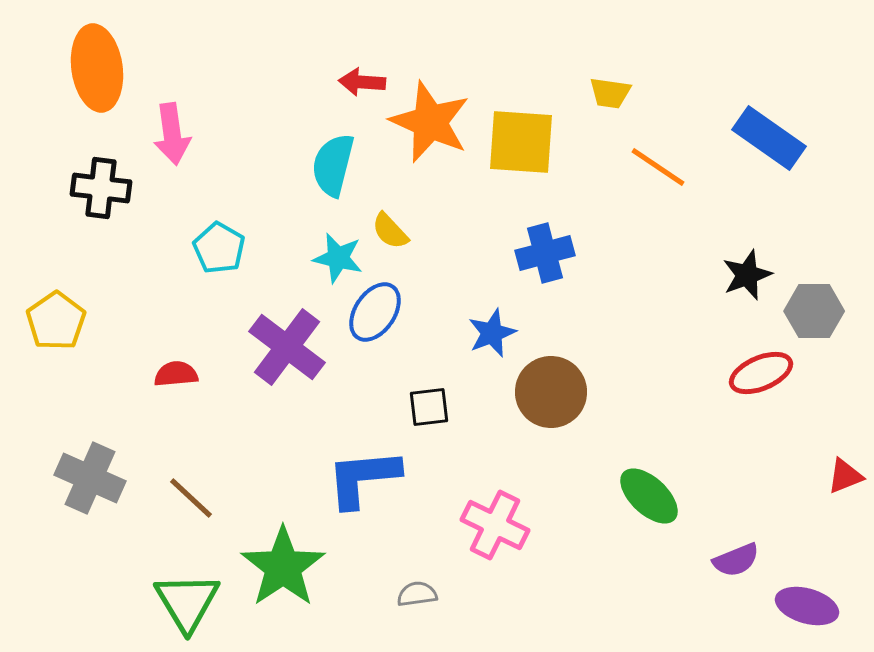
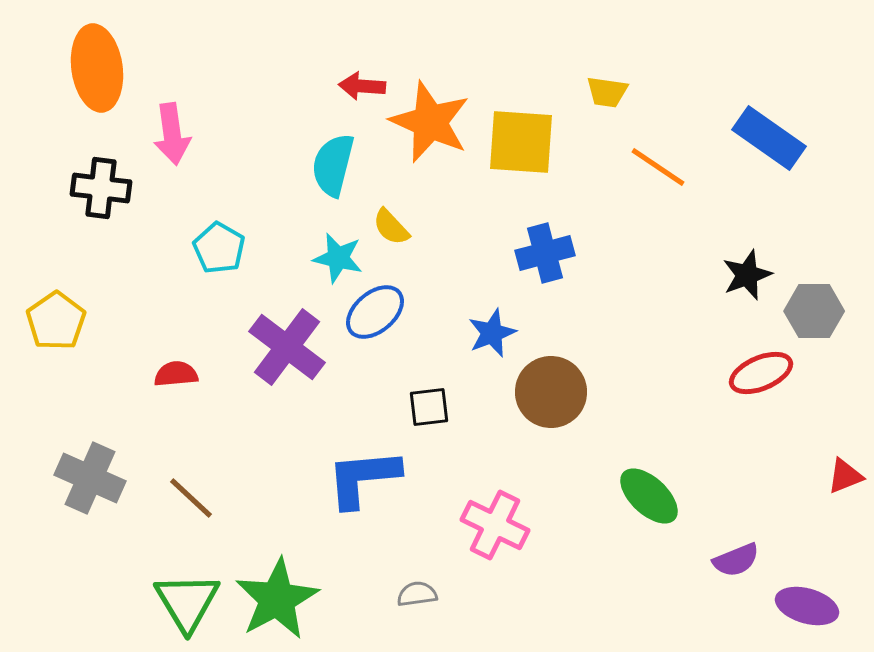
red arrow: moved 4 px down
yellow trapezoid: moved 3 px left, 1 px up
yellow semicircle: moved 1 px right, 4 px up
blue ellipse: rotated 16 degrees clockwise
green star: moved 6 px left, 32 px down; rotated 6 degrees clockwise
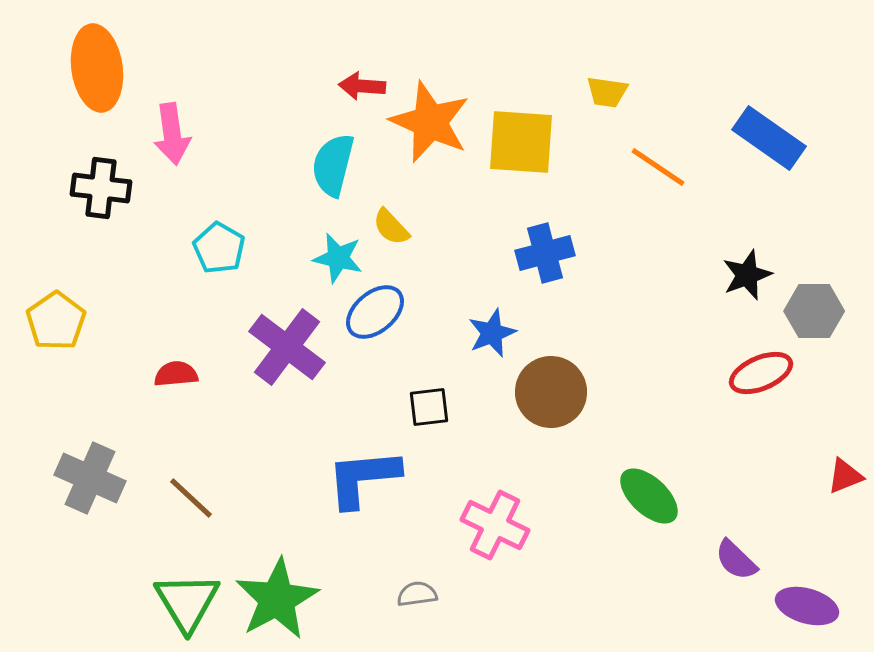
purple semicircle: rotated 66 degrees clockwise
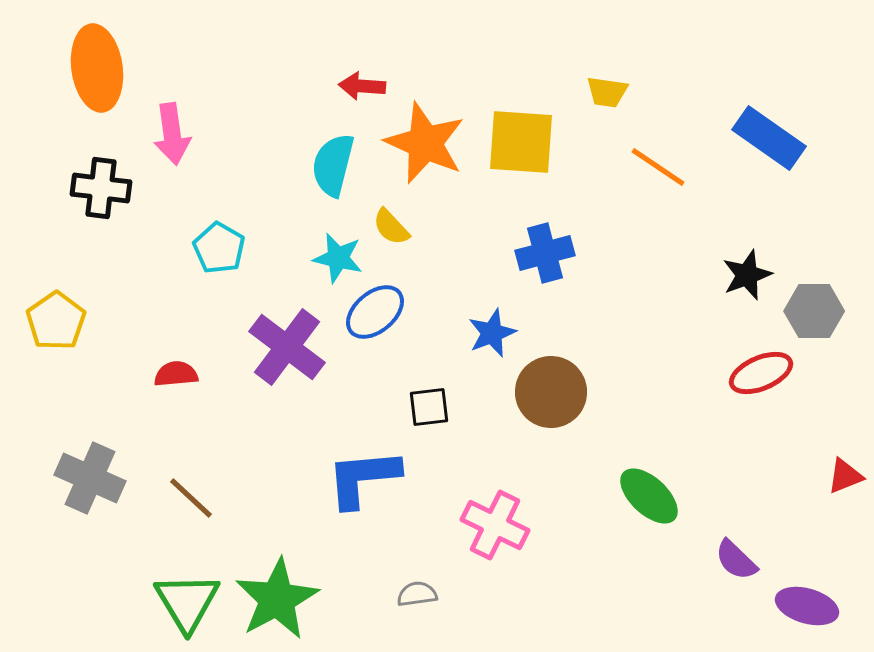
orange star: moved 5 px left, 21 px down
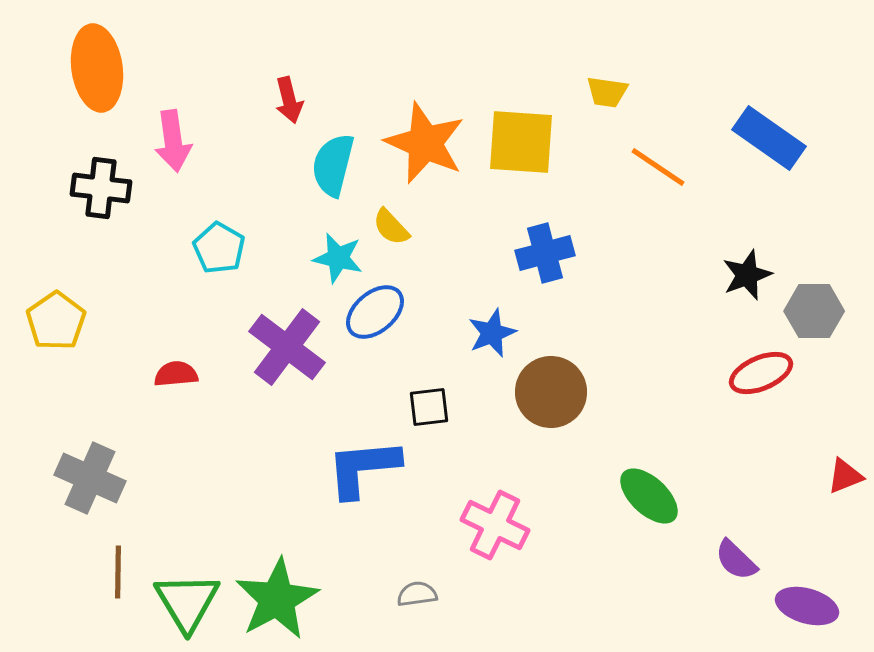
red arrow: moved 73 px left, 14 px down; rotated 108 degrees counterclockwise
pink arrow: moved 1 px right, 7 px down
blue L-shape: moved 10 px up
brown line: moved 73 px left, 74 px down; rotated 48 degrees clockwise
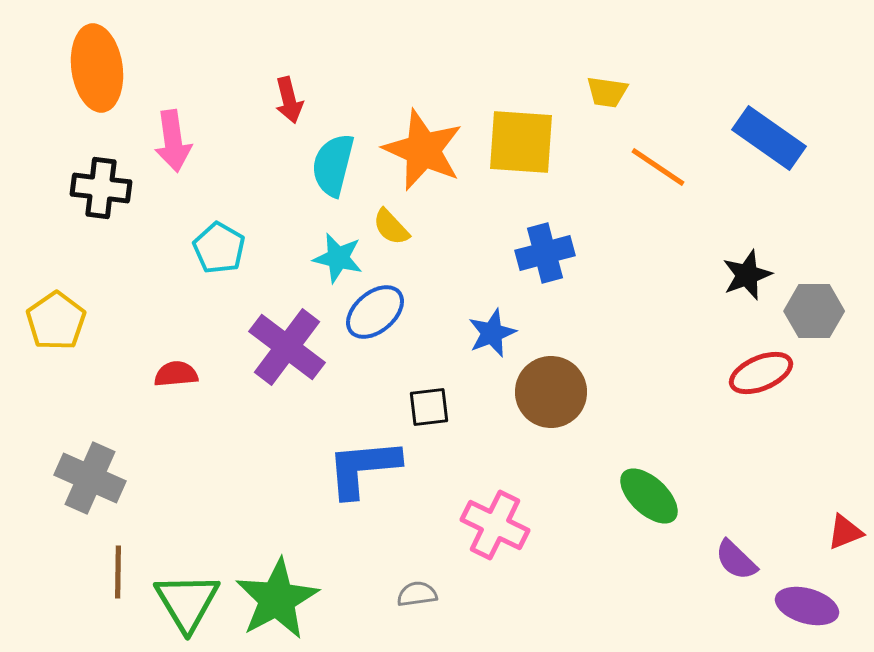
orange star: moved 2 px left, 7 px down
red triangle: moved 56 px down
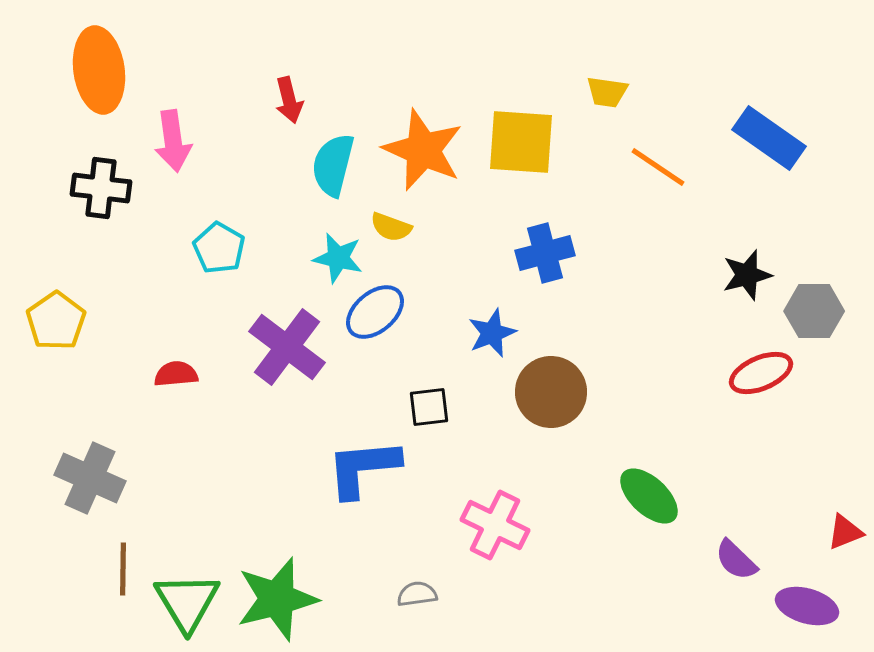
orange ellipse: moved 2 px right, 2 px down
yellow semicircle: rotated 27 degrees counterclockwise
black star: rotated 6 degrees clockwise
brown line: moved 5 px right, 3 px up
green star: rotated 14 degrees clockwise
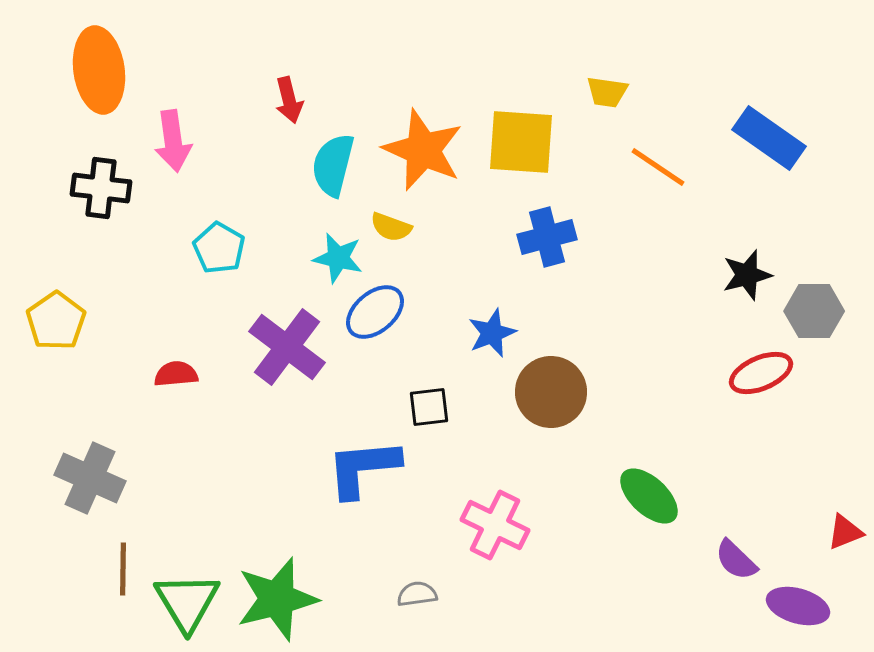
blue cross: moved 2 px right, 16 px up
purple ellipse: moved 9 px left
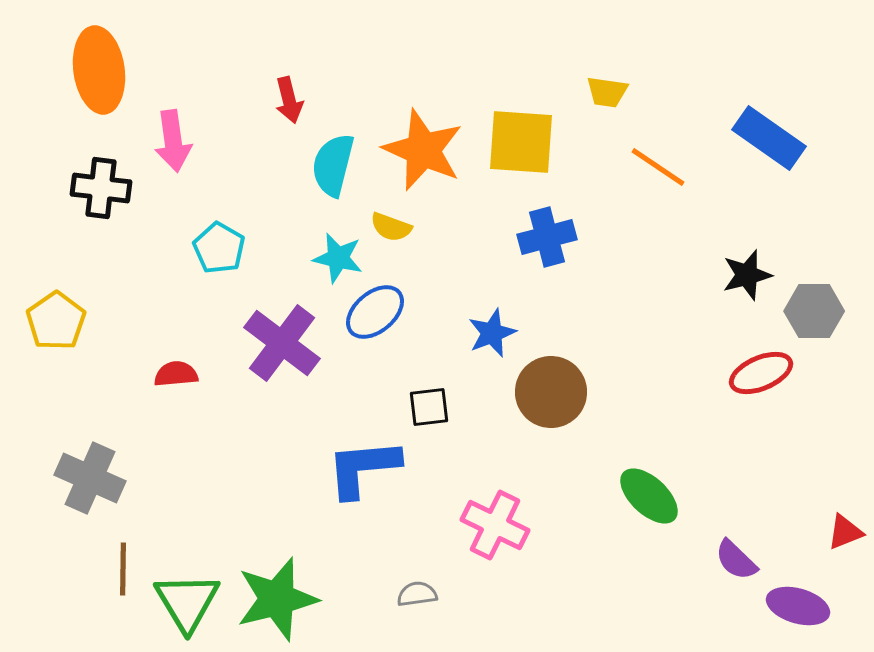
purple cross: moved 5 px left, 4 px up
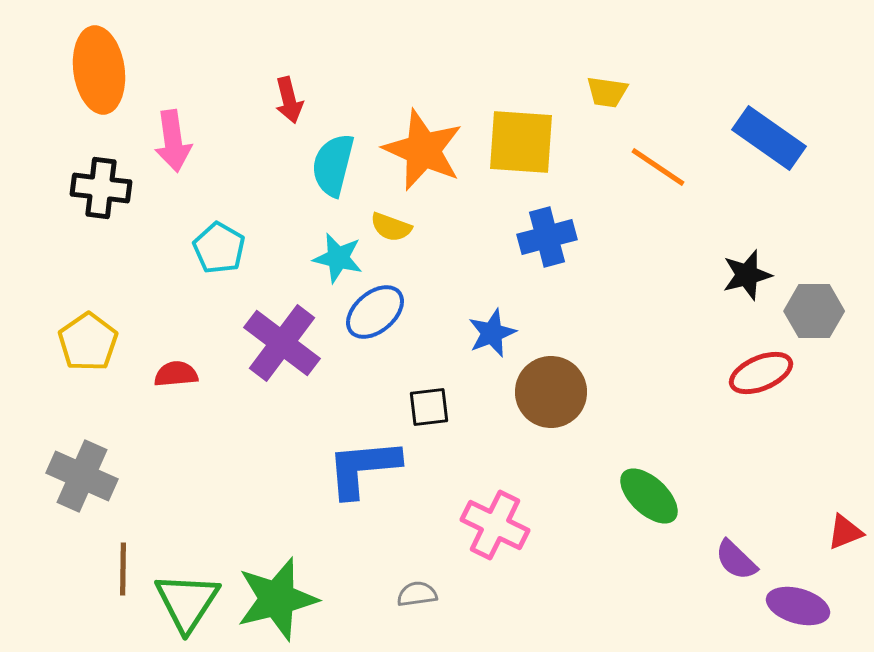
yellow pentagon: moved 32 px right, 21 px down
gray cross: moved 8 px left, 2 px up
green triangle: rotated 4 degrees clockwise
